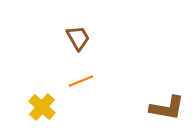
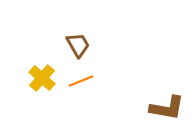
brown trapezoid: moved 7 px down
yellow cross: moved 29 px up
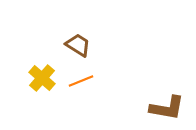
brown trapezoid: rotated 28 degrees counterclockwise
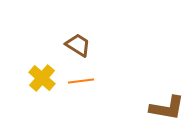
orange line: rotated 15 degrees clockwise
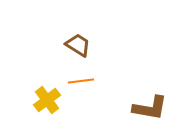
yellow cross: moved 5 px right, 22 px down; rotated 12 degrees clockwise
brown L-shape: moved 17 px left
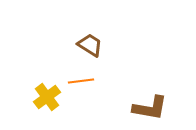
brown trapezoid: moved 12 px right
yellow cross: moved 3 px up
